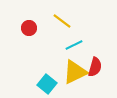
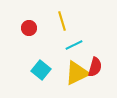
yellow line: rotated 36 degrees clockwise
yellow triangle: moved 2 px right, 1 px down
cyan square: moved 6 px left, 14 px up
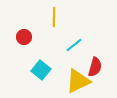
yellow line: moved 8 px left, 4 px up; rotated 18 degrees clockwise
red circle: moved 5 px left, 9 px down
cyan line: rotated 12 degrees counterclockwise
yellow triangle: moved 1 px right, 8 px down
